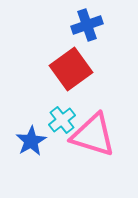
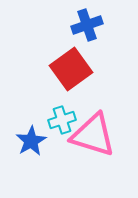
cyan cross: rotated 20 degrees clockwise
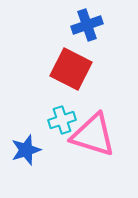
red square: rotated 27 degrees counterclockwise
blue star: moved 5 px left, 9 px down; rotated 12 degrees clockwise
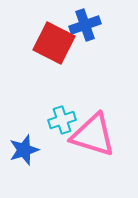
blue cross: moved 2 px left
red square: moved 17 px left, 26 px up
blue star: moved 2 px left
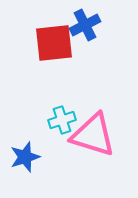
blue cross: rotated 8 degrees counterclockwise
red square: rotated 33 degrees counterclockwise
blue star: moved 1 px right, 7 px down
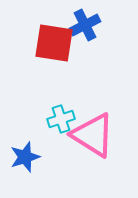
red square: rotated 15 degrees clockwise
cyan cross: moved 1 px left, 1 px up
pink triangle: rotated 15 degrees clockwise
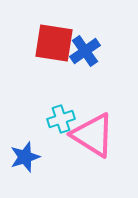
blue cross: moved 26 px down; rotated 8 degrees counterclockwise
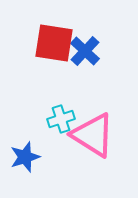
blue cross: rotated 12 degrees counterclockwise
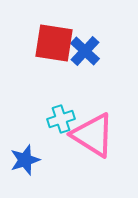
blue star: moved 3 px down
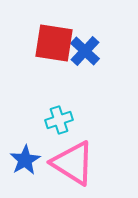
cyan cross: moved 2 px left, 1 px down
pink triangle: moved 20 px left, 28 px down
blue star: rotated 12 degrees counterclockwise
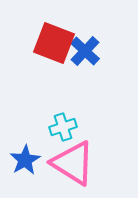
red square: rotated 12 degrees clockwise
cyan cross: moved 4 px right, 7 px down
